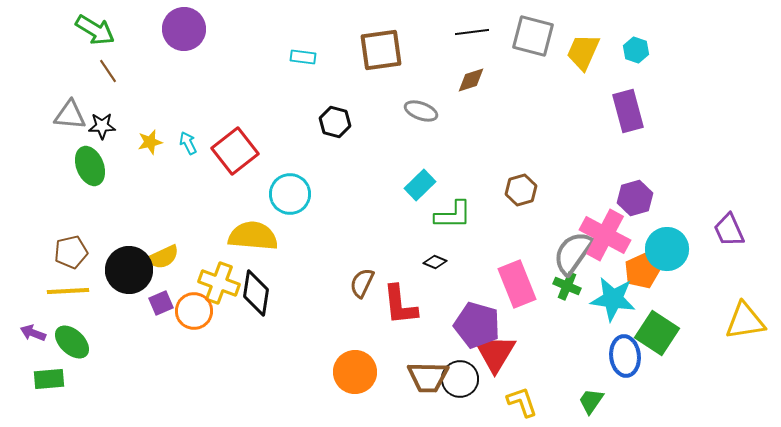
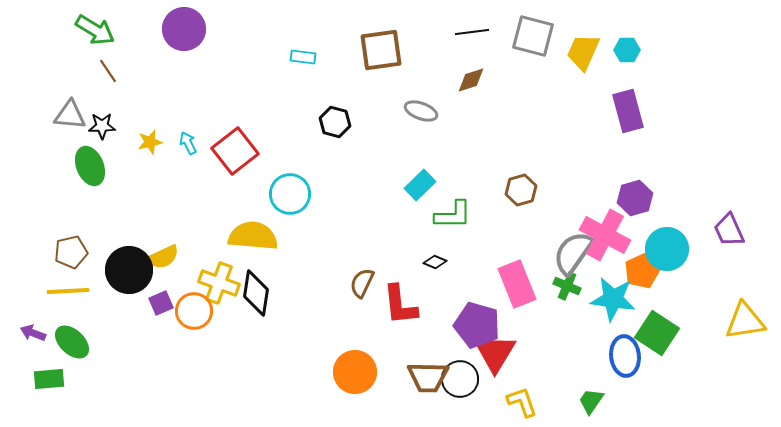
cyan hexagon at (636, 50): moved 9 px left; rotated 20 degrees counterclockwise
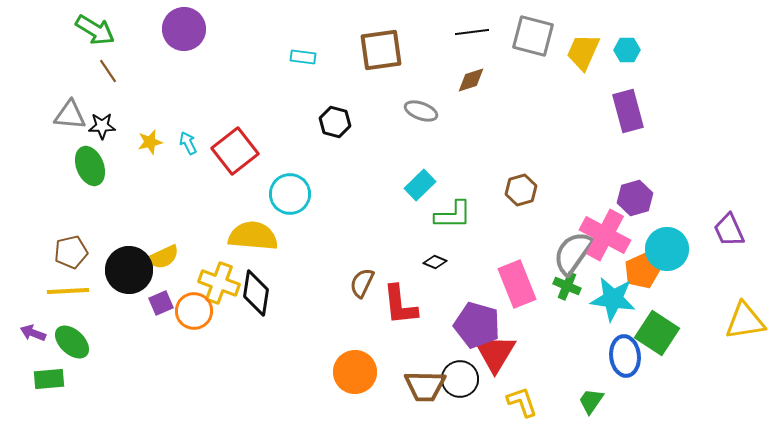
brown trapezoid at (428, 377): moved 3 px left, 9 px down
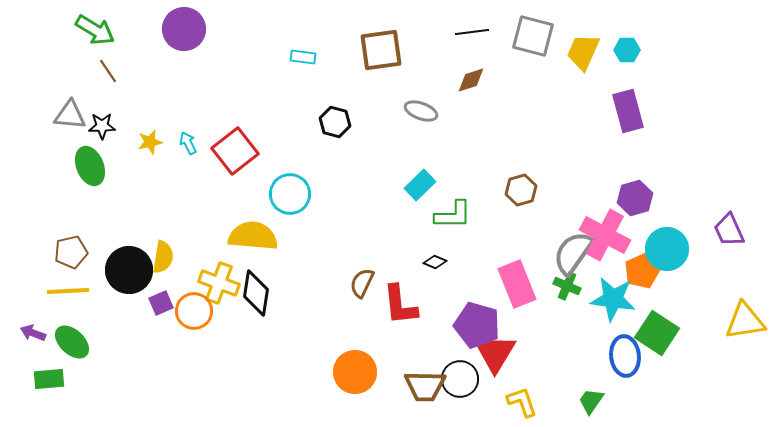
yellow semicircle at (163, 257): rotated 56 degrees counterclockwise
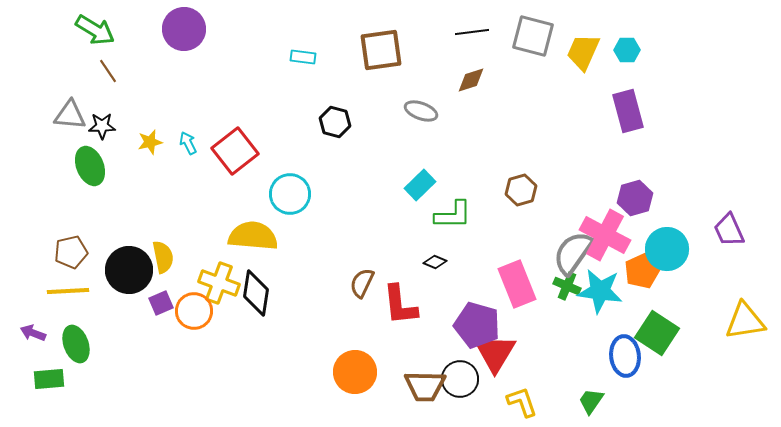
yellow semicircle at (163, 257): rotated 20 degrees counterclockwise
cyan star at (613, 299): moved 13 px left, 8 px up
green ellipse at (72, 342): moved 4 px right, 2 px down; rotated 27 degrees clockwise
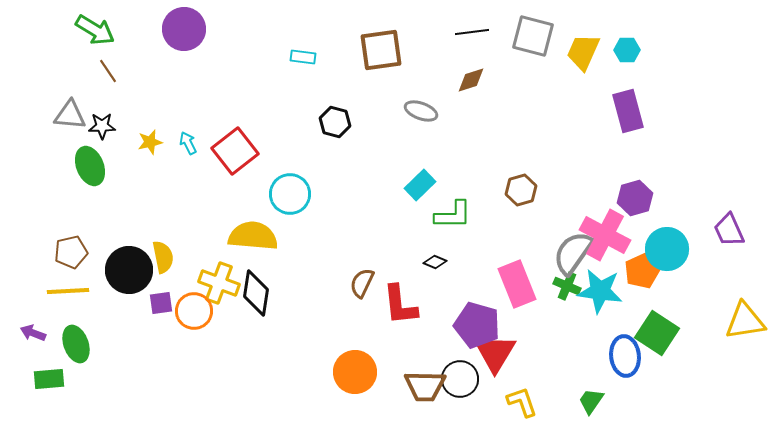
purple square at (161, 303): rotated 15 degrees clockwise
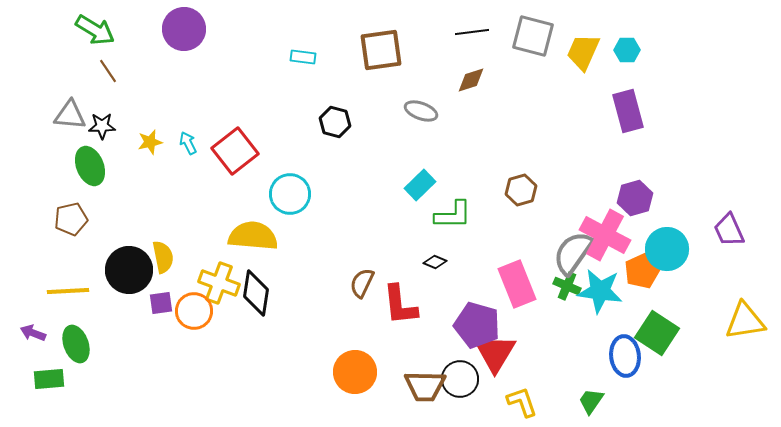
brown pentagon at (71, 252): moved 33 px up
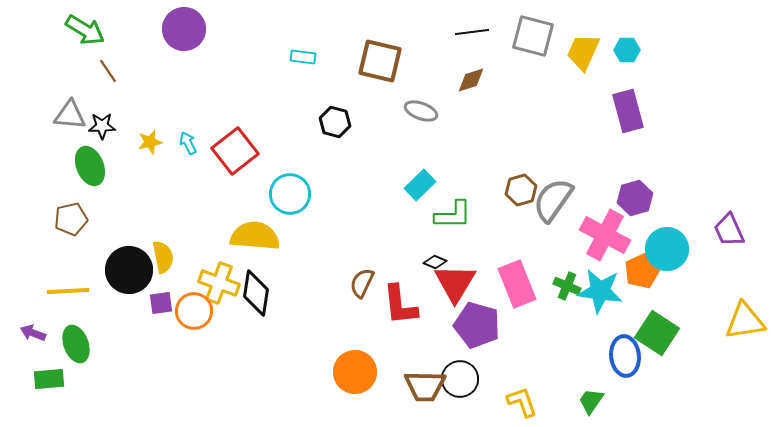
green arrow at (95, 30): moved 10 px left
brown square at (381, 50): moved 1 px left, 11 px down; rotated 21 degrees clockwise
yellow semicircle at (253, 236): moved 2 px right
gray semicircle at (573, 253): moved 20 px left, 53 px up
red triangle at (495, 353): moved 40 px left, 70 px up
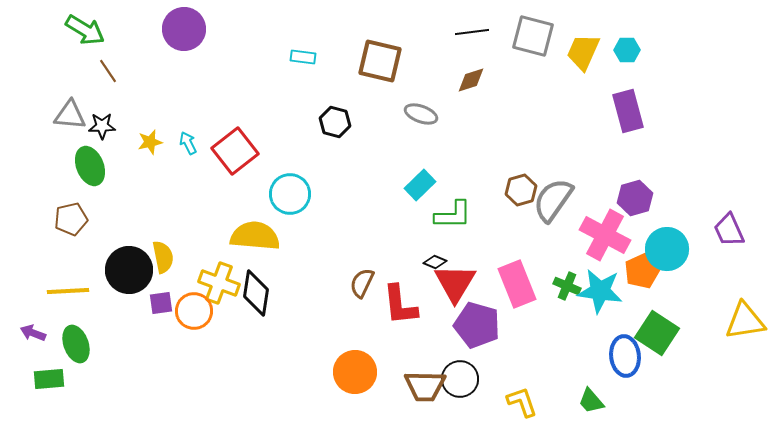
gray ellipse at (421, 111): moved 3 px down
green trapezoid at (591, 401): rotated 76 degrees counterclockwise
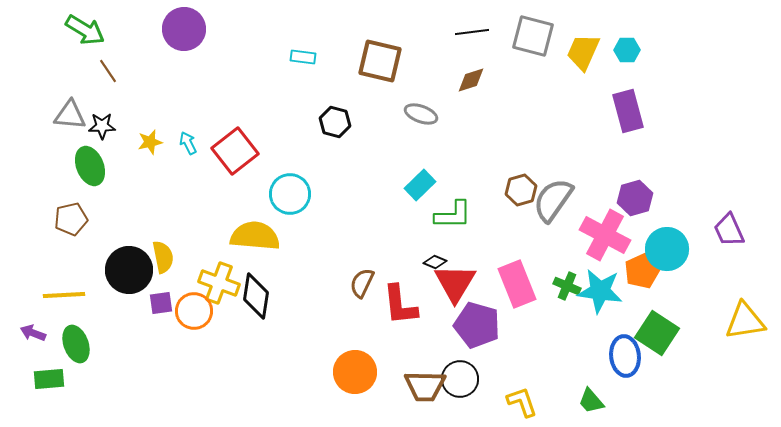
yellow line at (68, 291): moved 4 px left, 4 px down
black diamond at (256, 293): moved 3 px down
